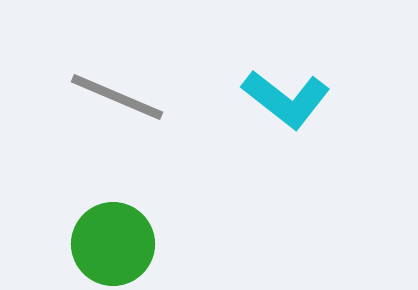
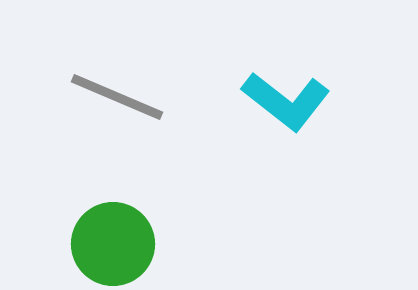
cyan L-shape: moved 2 px down
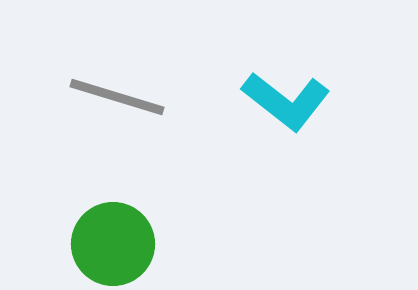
gray line: rotated 6 degrees counterclockwise
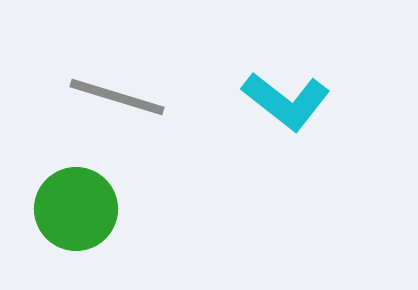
green circle: moved 37 px left, 35 px up
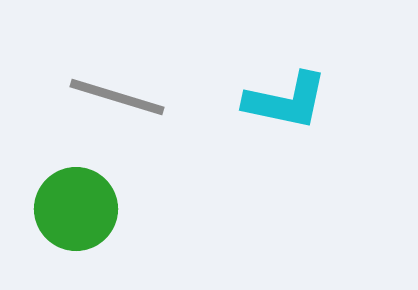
cyan L-shape: rotated 26 degrees counterclockwise
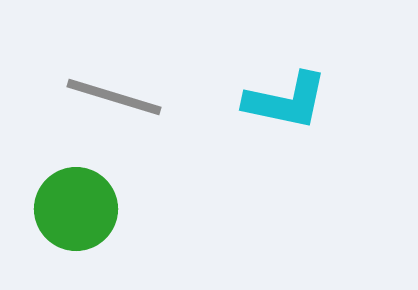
gray line: moved 3 px left
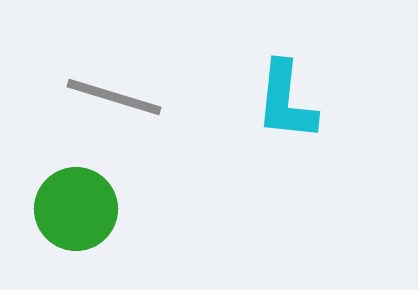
cyan L-shape: rotated 84 degrees clockwise
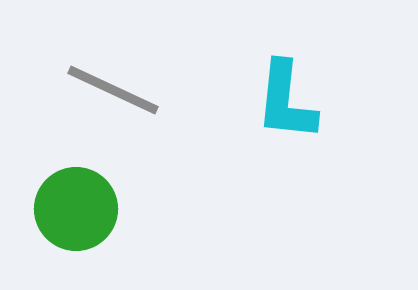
gray line: moved 1 px left, 7 px up; rotated 8 degrees clockwise
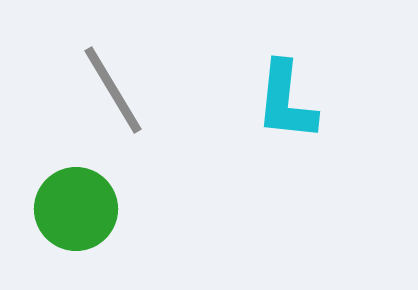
gray line: rotated 34 degrees clockwise
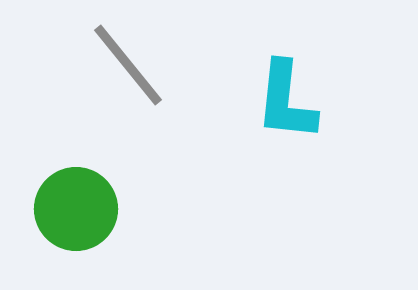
gray line: moved 15 px right, 25 px up; rotated 8 degrees counterclockwise
